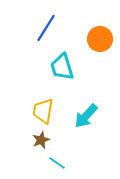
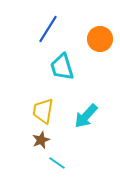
blue line: moved 2 px right, 1 px down
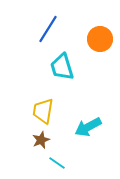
cyan arrow: moved 2 px right, 11 px down; rotated 20 degrees clockwise
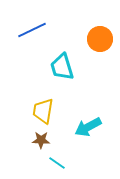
blue line: moved 16 px left, 1 px down; rotated 32 degrees clockwise
brown star: rotated 24 degrees clockwise
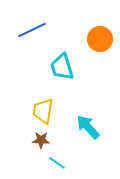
cyan arrow: rotated 76 degrees clockwise
